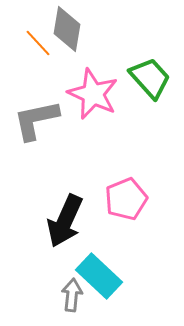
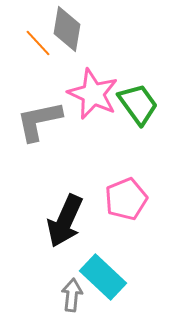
green trapezoid: moved 12 px left, 26 px down; rotated 6 degrees clockwise
gray L-shape: moved 3 px right, 1 px down
cyan rectangle: moved 4 px right, 1 px down
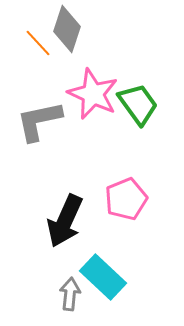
gray diamond: rotated 9 degrees clockwise
gray arrow: moved 2 px left, 1 px up
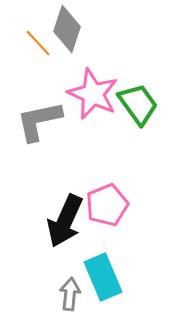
pink pentagon: moved 19 px left, 6 px down
cyan rectangle: rotated 24 degrees clockwise
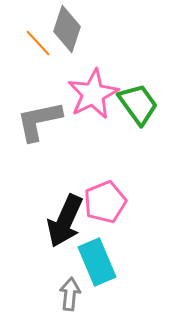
pink star: rotated 21 degrees clockwise
pink pentagon: moved 2 px left, 3 px up
cyan rectangle: moved 6 px left, 15 px up
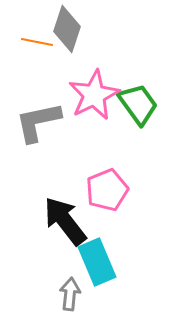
orange line: moved 1 px left, 1 px up; rotated 36 degrees counterclockwise
pink star: moved 1 px right, 1 px down
gray L-shape: moved 1 px left, 1 px down
pink pentagon: moved 2 px right, 12 px up
black arrow: rotated 118 degrees clockwise
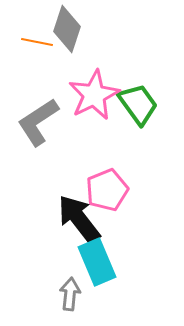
gray L-shape: rotated 21 degrees counterclockwise
black arrow: moved 14 px right, 2 px up
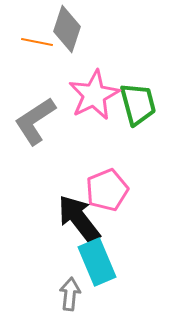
green trapezoid: rotated 21 degrees clockwise
gray L-shape: moved 3 px left, 1 px up
